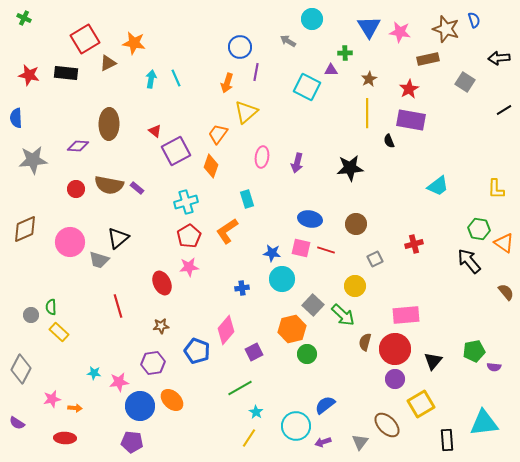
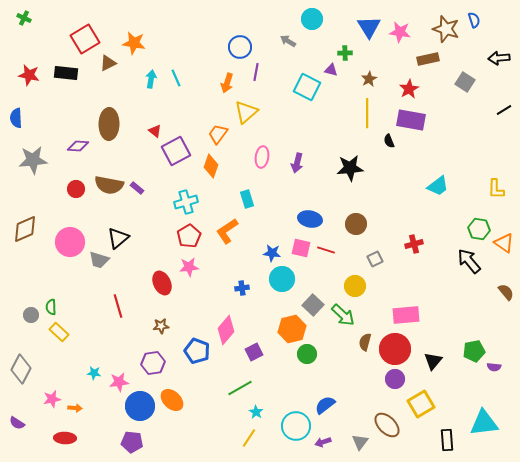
purple triangle at (331, 70): rotated 16 degrees clockwise
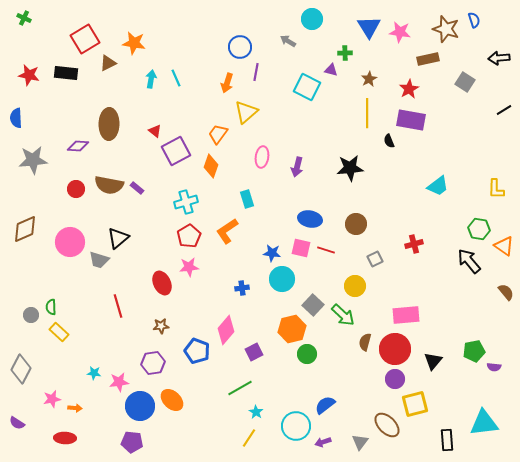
purple arrow at (297, 163): moved 4 px down
orange triangle at (504, 243): moved 3 px down
yellow square at (421, 404): moved 6 px left; rotated 16 degrees clockwise
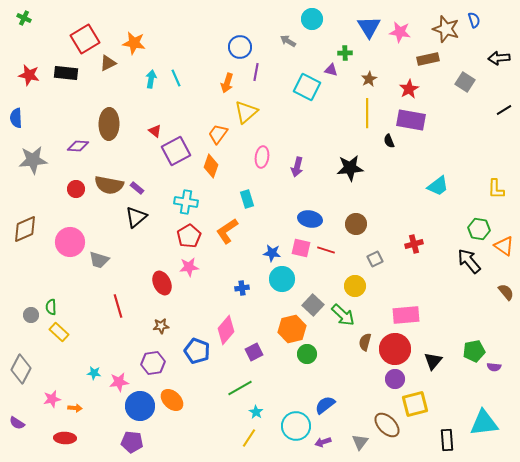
cyan cross at (186, 202): rotated 25 degrees clockwise
black triangle at (118, 238): moved 18 px right, 21 px up
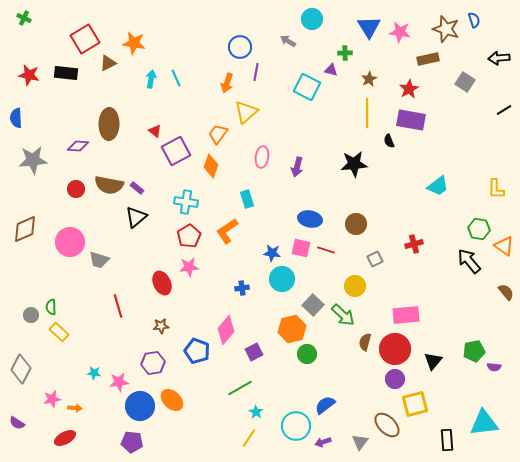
black star at (350, 168): moved 4 px right, 4 px up
red ellipse at (65, 438): rotated 30 degrees counterclockwise
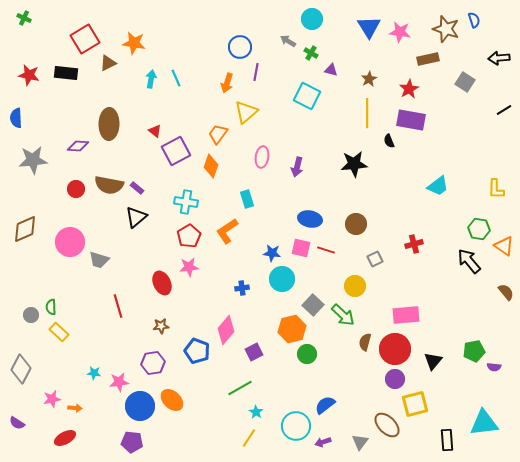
green cross at (345, 53): moved 34 px left; rotated 32 degrees clockwise
cyan square at (307, 87): moved 9 px down
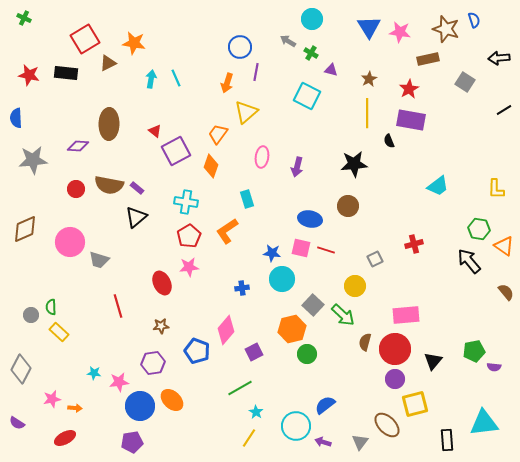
brown circle at (356, 224): moved 8 px left, 18 px up
purple pentagon at (132, 442): rotated 15 degrees counterclockwise
purple arrow at (323, 442): rotated 35 degrees clockwise
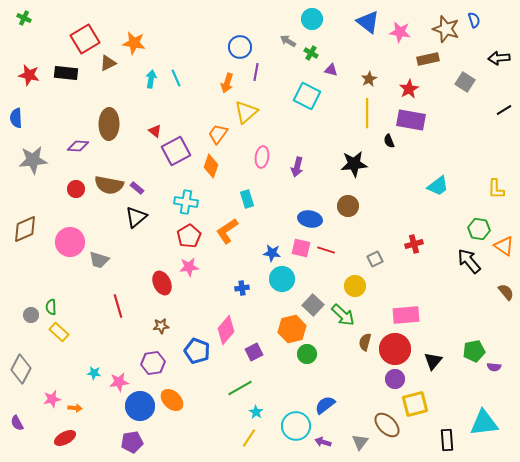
blue triangle at (369, 27): moved 1 px left, 5 px up; rotated 20 degrees counterclockwise
purple semicircle at (17, 423): rotated 28 degrees clockwise
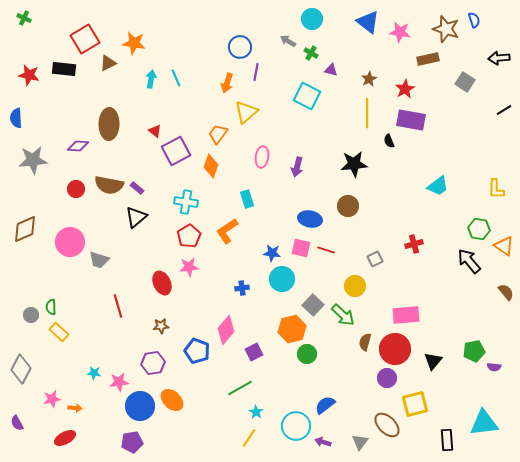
black rectangle at (66, 73): moved 2 px left, 4 px up
red star at (409, 89): moved 4 px left
purple circle at (395, 379): moved 8 px left, 1 px up
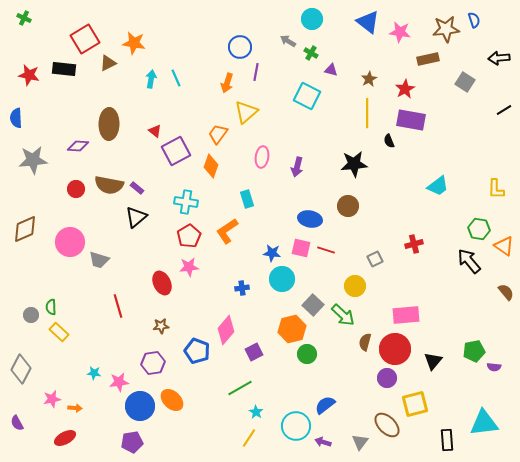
brown star at (446, 29): rotated 24 degrees counterclockwise
